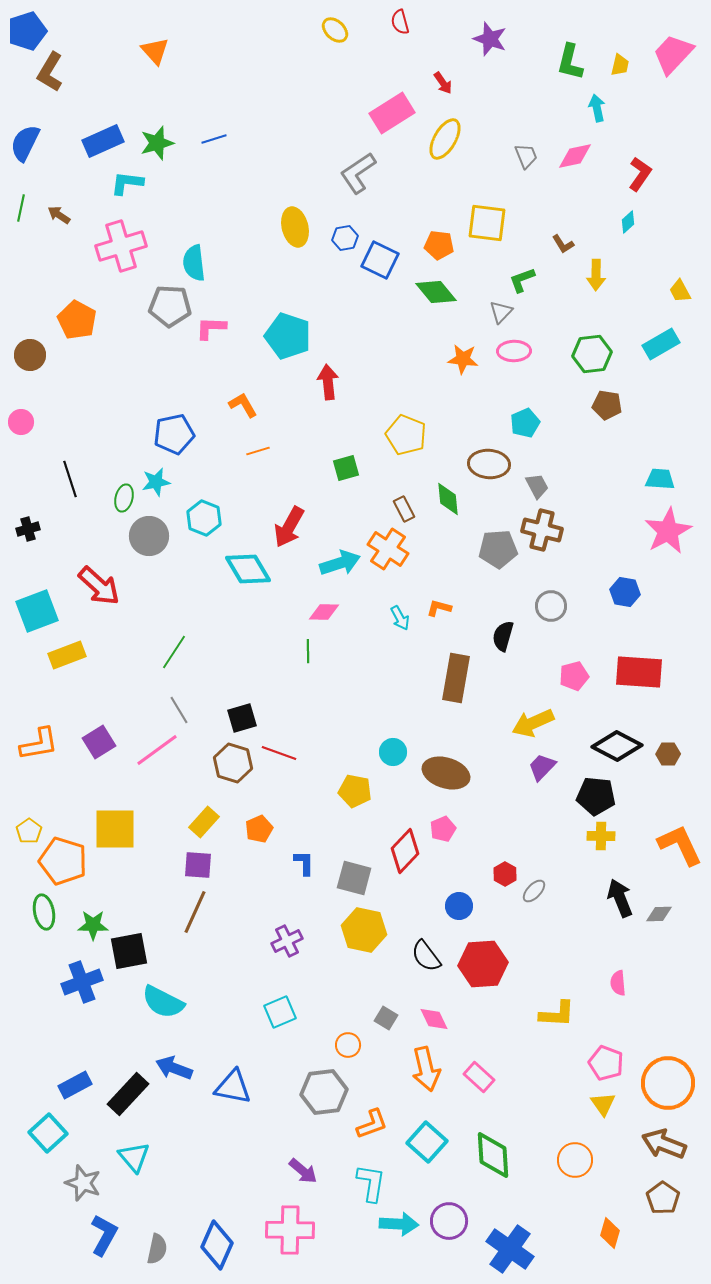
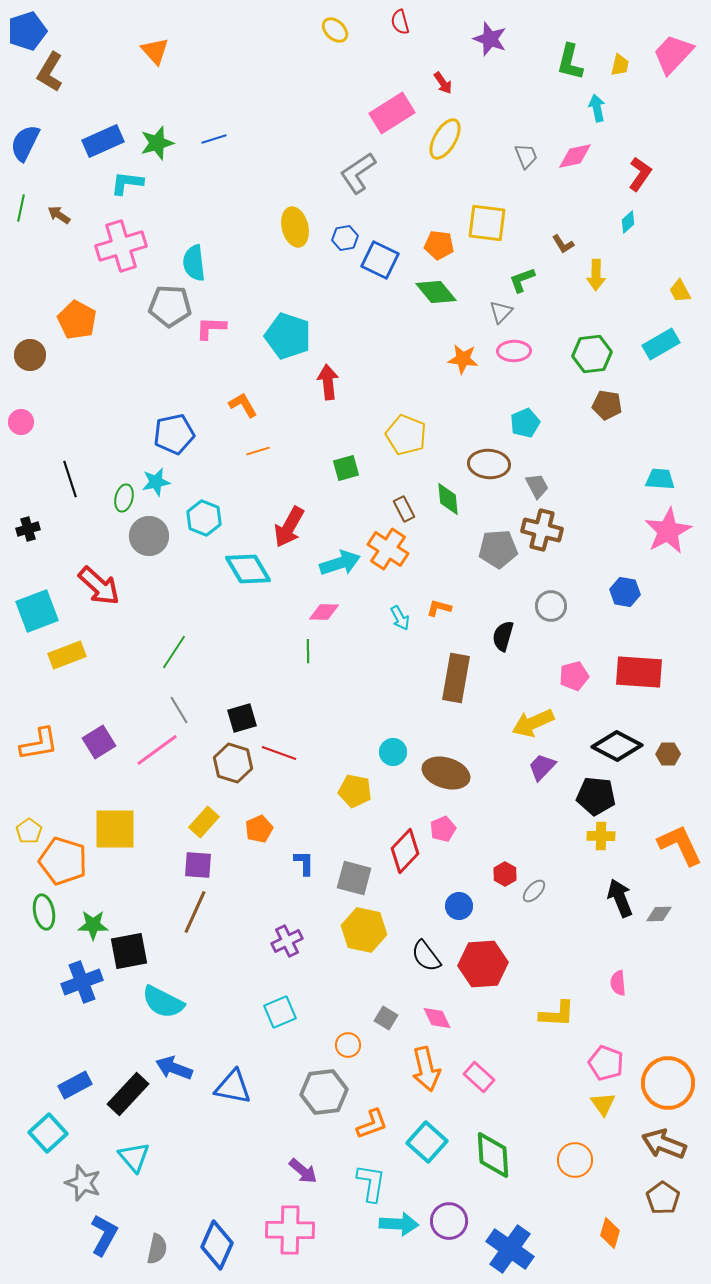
pink diamond at (434, 1019): moved 3 px right, 1 px up
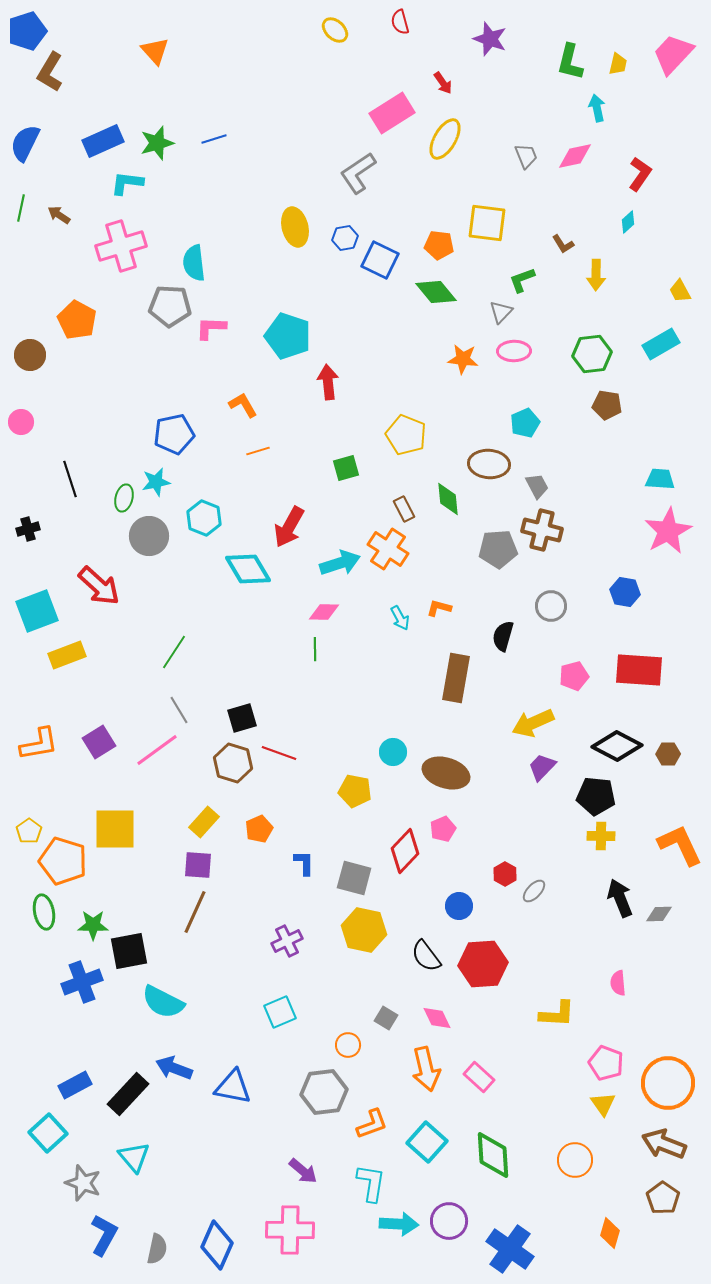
yellow trapezoid at (620, 65): moved 2 px left, 1 px up
green line at (308, 651): moved 7 px right, 2 px up
red rectangle at (639, 672): moved 2 px up
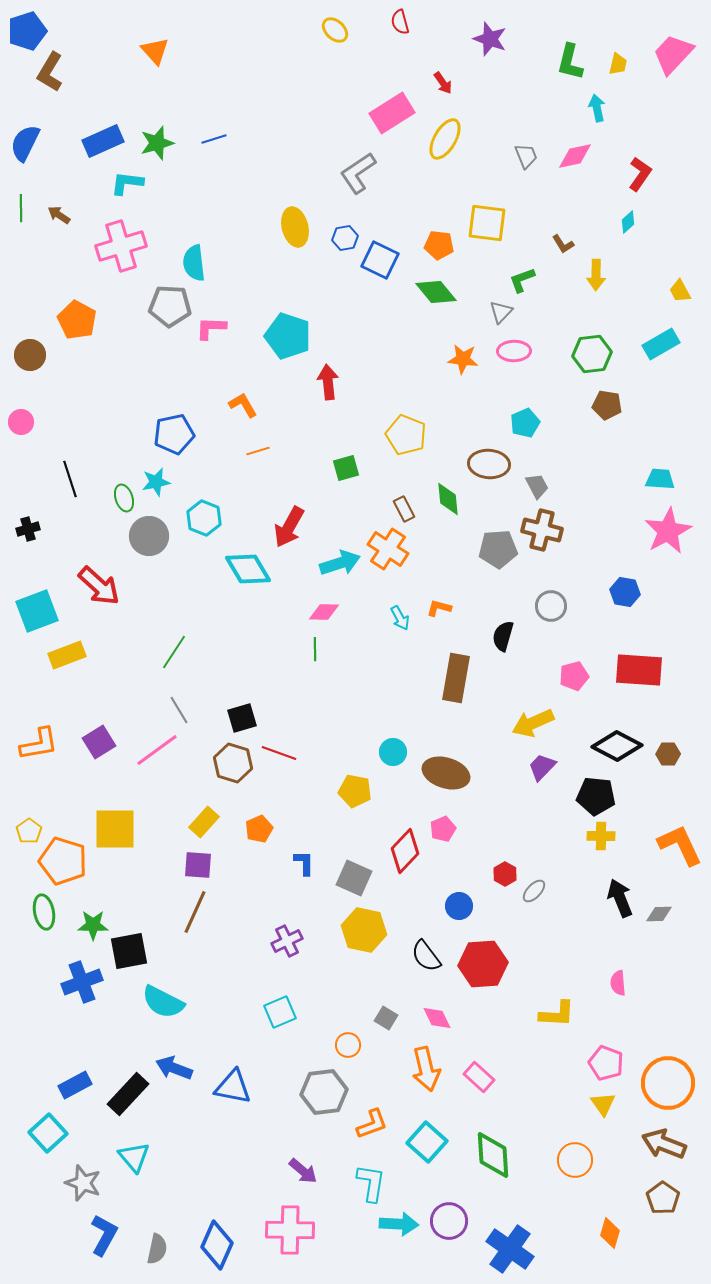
green line at (21, 208): rotated 12 degrees counterclockwise
green ellipse at (124, 498): rotated 32 degrees counterclockwise
gray square at (354, 878): rotated 9 degrees clockwise
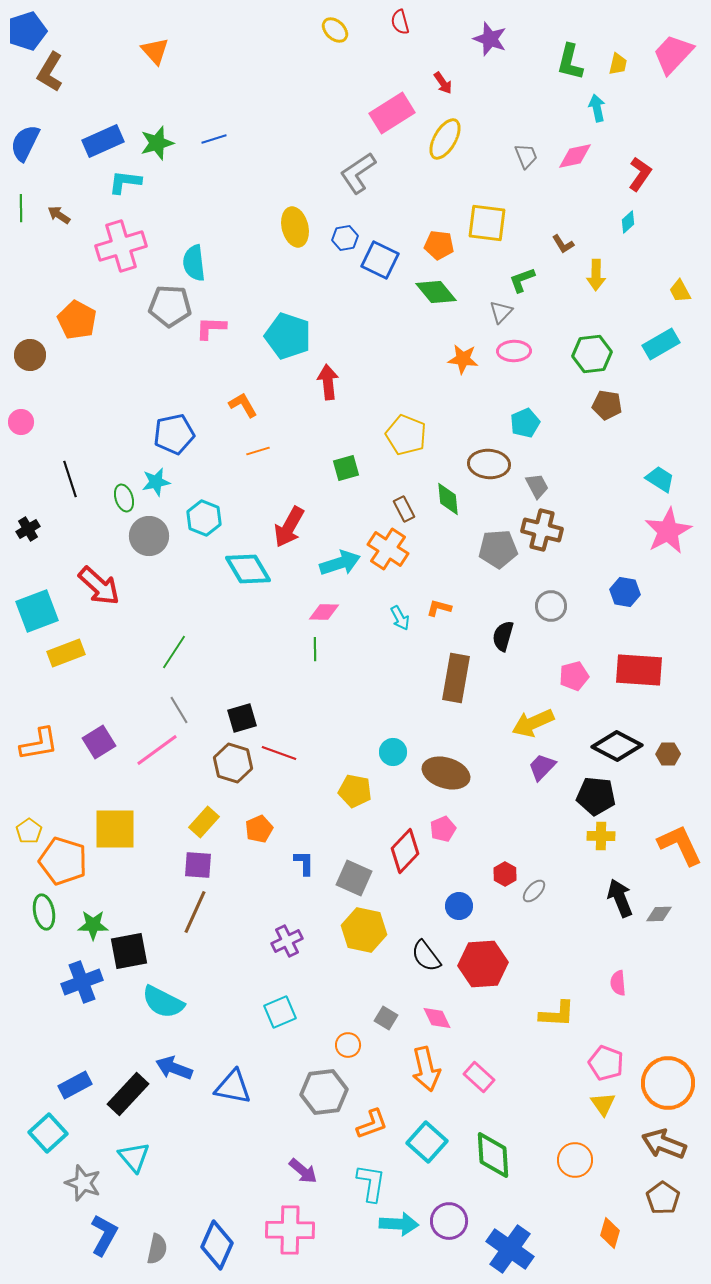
cyan L-shape at (127, 183): moved 2 px left, 1 px up
cyan trapezoid at (660, 479): rotated 28 degrees clockwise
black cross at (28, 529): rotated 15 degrees counterclockwise
yellow rectangle at (67, 655): moved 1 px left, 2 px up
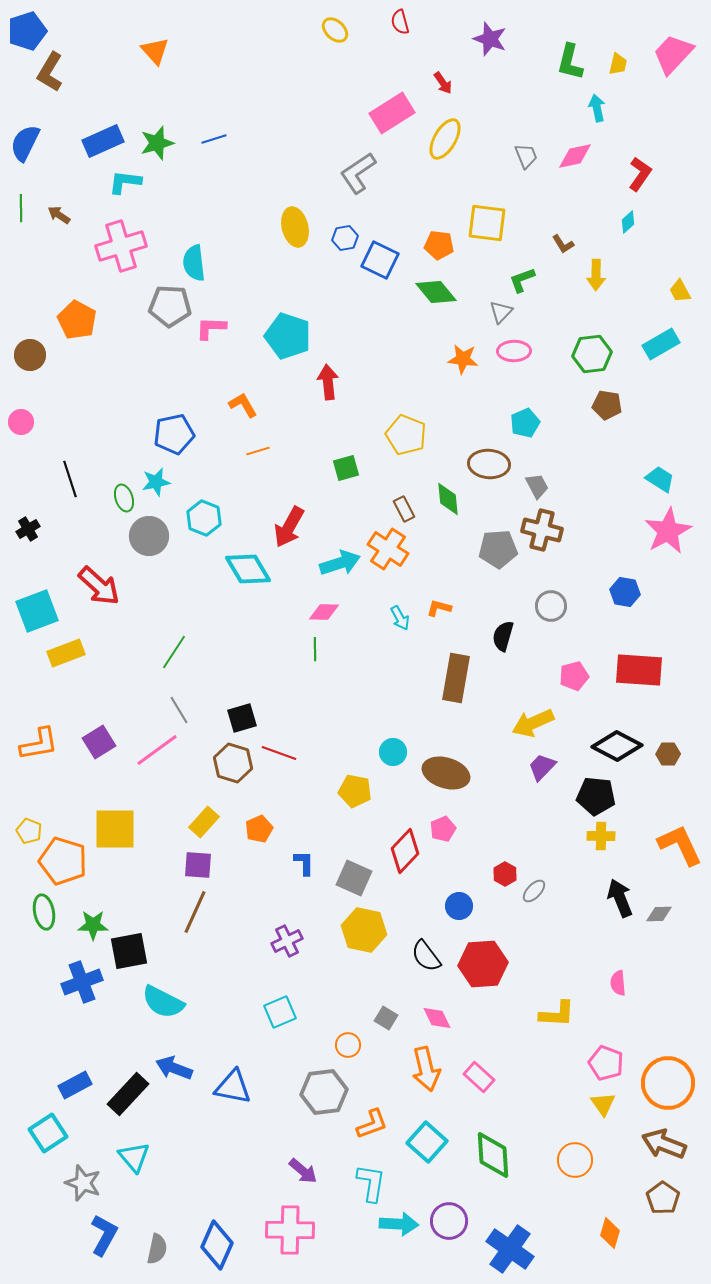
yellow pentagon at (29, 831): rotated 15 degrees counterclockwise
cyan square at (48, 1133): rotated 9 degrees clockwise
